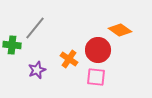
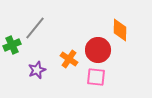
orange diamond: rotated 55 degrees clockwise
green cross: rotated 30 degrees counterclockwise
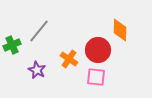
gray line: moved 4 px right, 3 px down
purple star: rotated 24 degrees counterclockwise
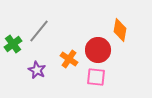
orange diamond: rotated 10 degrees clockwise
green cross: moved 1 px right, 1 px up; rotated 12 degrees counterclockwise
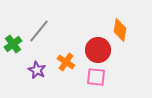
orange cross: moved 3 px left, 3 px down
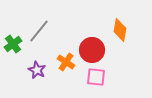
red circle: moved 6 px left
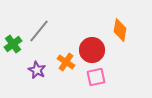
pink square: rotated 18 degrees counterclockwise
